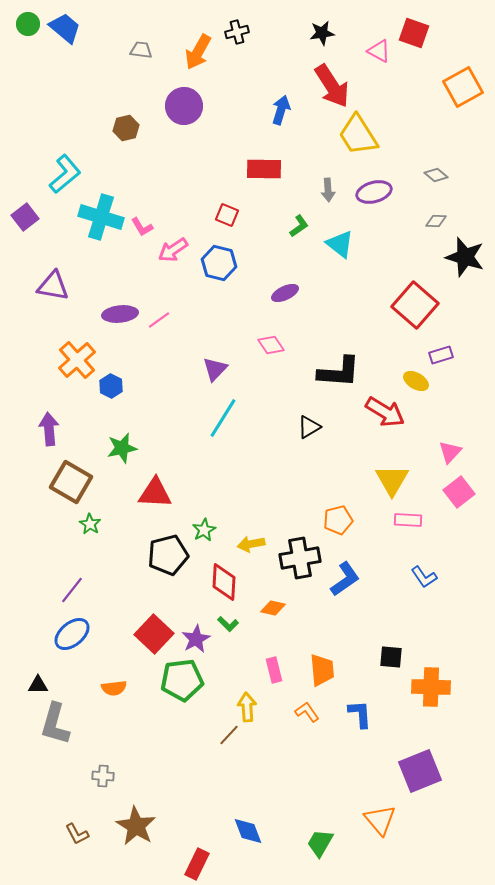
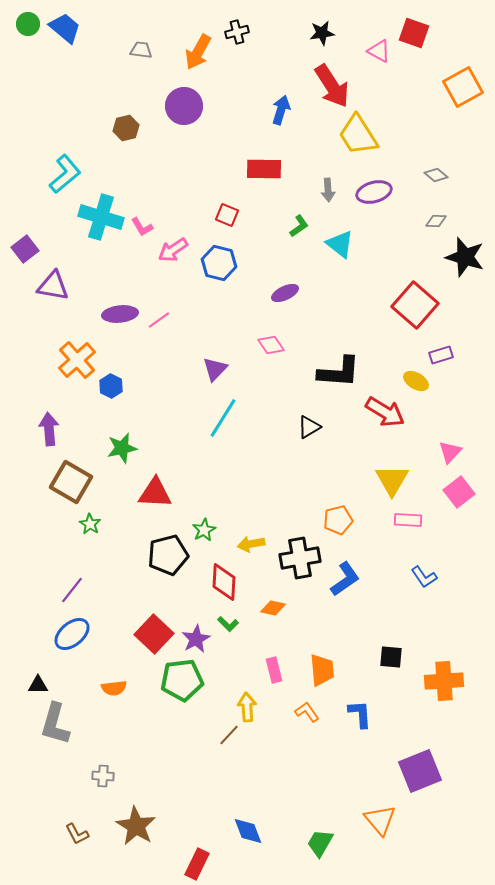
purple square at (25, 217): moved 32 px down
orange cross at (431, 687): moved 13 px right, 6 px up; rotated 6 degrees counterclockwise
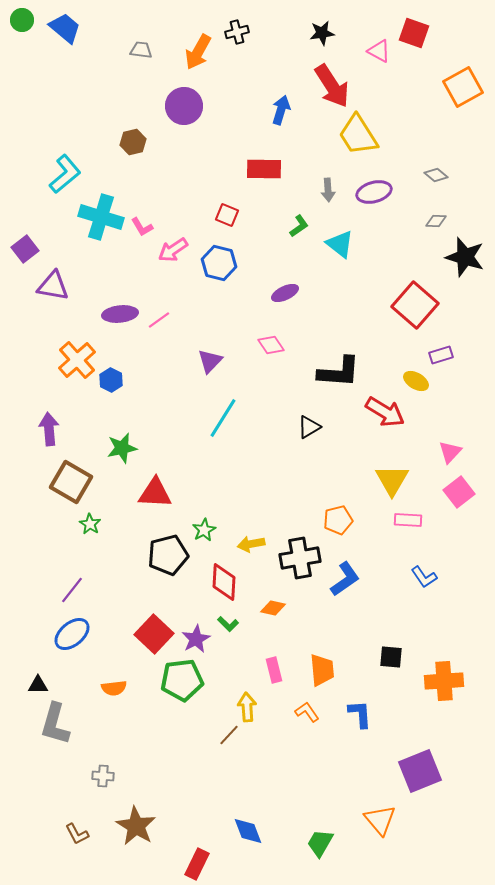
green circle at (28, 24): moved 6 px left, 4 px up
brown hexagon at (126, 128): moved 7 px right, 14 px down
purple triangle at (215, 369): moved 5 px left, 8 px up
blue hexagon at (111, 386): moved 6 px up
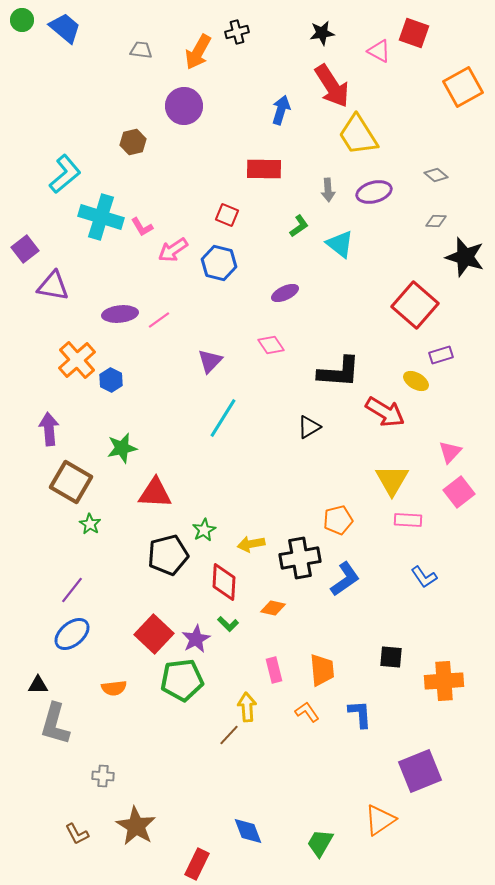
orange triangle at (380, 820): rotated 36 degrees clockwise
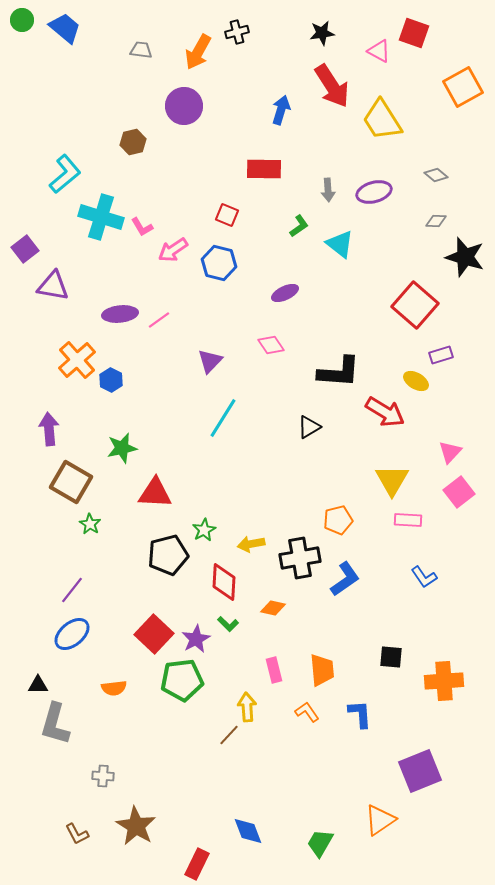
yellow trapezoid at (358, 135): moved 24 px right, 15 px up
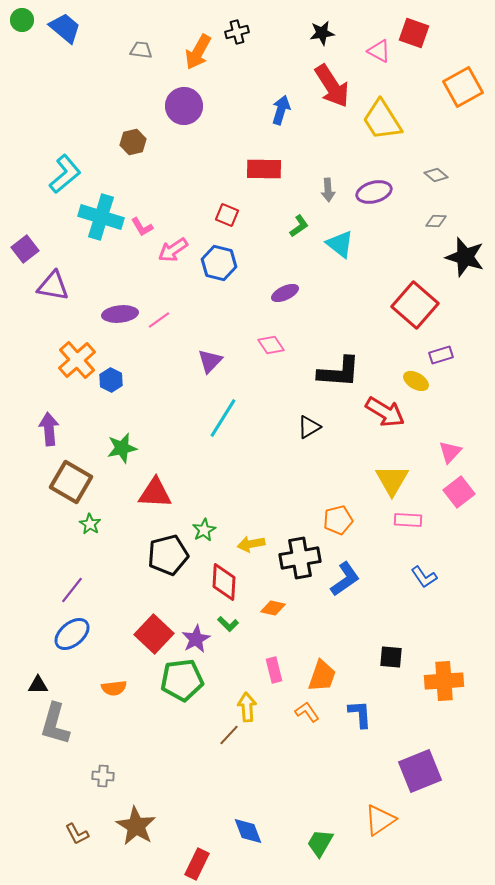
orange trapezoid at (322, 670): moved 6 px down; rotated 24 degrees clockwise
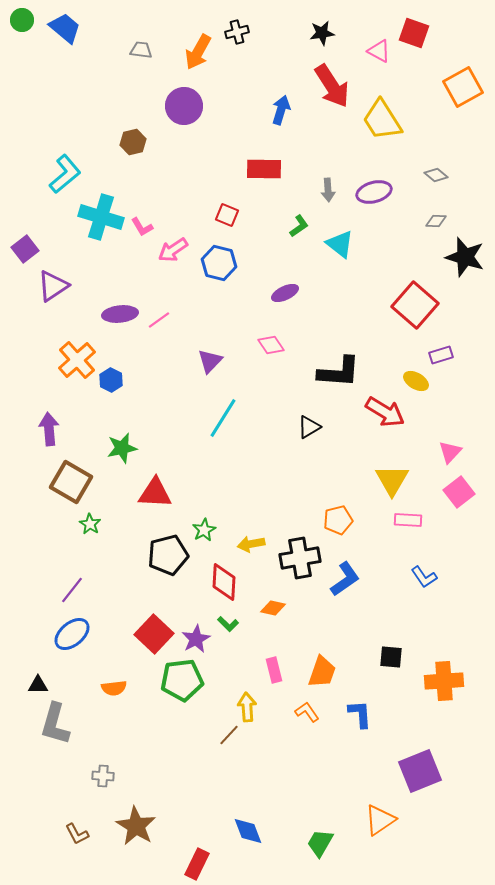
purple triangle at (53, 286): rotated 44 degrees counterclockwise
orange trapezoid at (322, 676): moved 4 px up
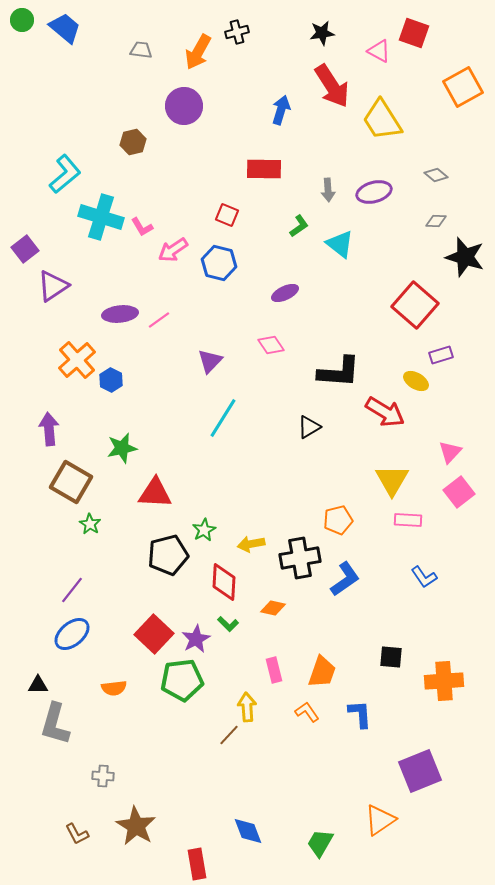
red rectangle at (197, 864): rotated 36 degrees counterclockwise
